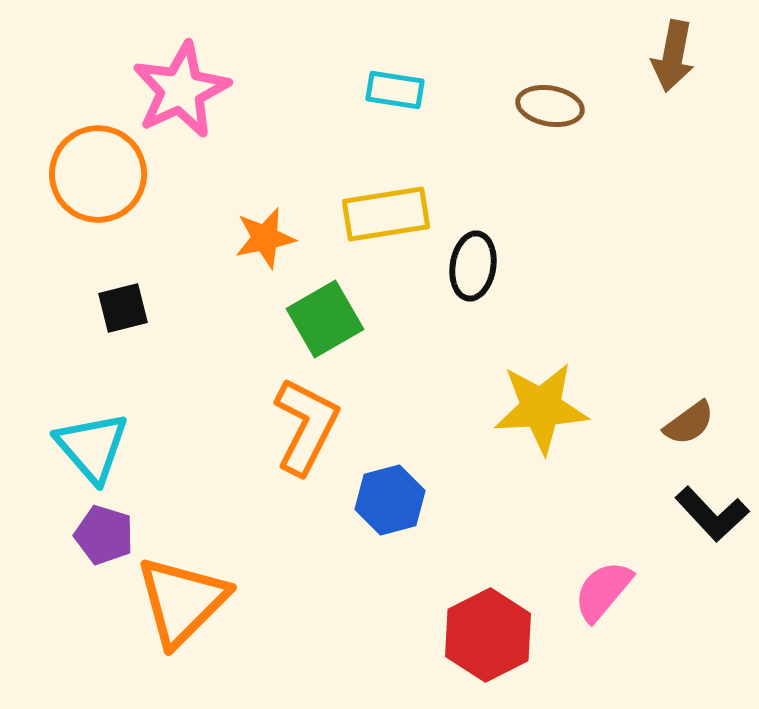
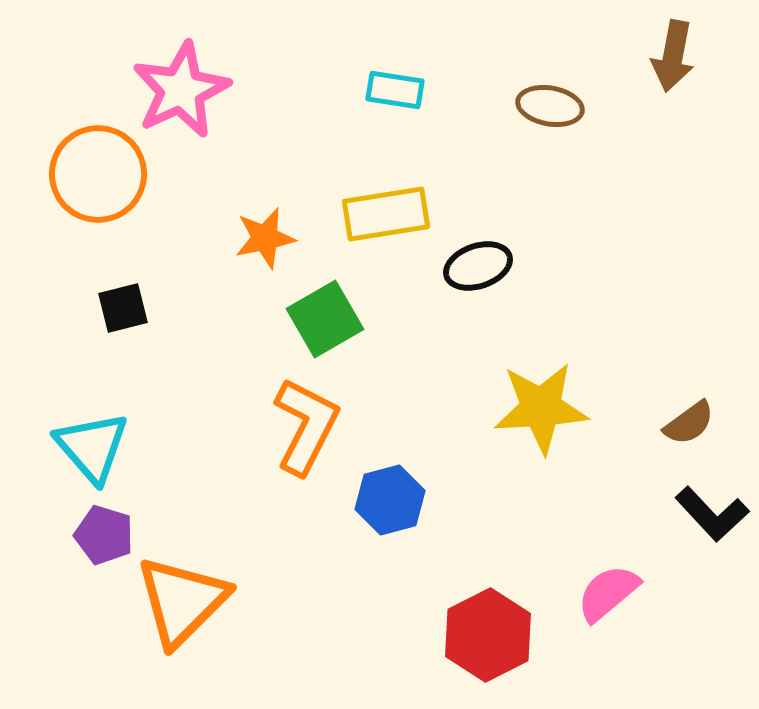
black ellipse: moved 5 px right; rotated 62 degrees clockwise
pink semicircle: moved 5 px right, 2 px down; rotated 10 degrees clockwise
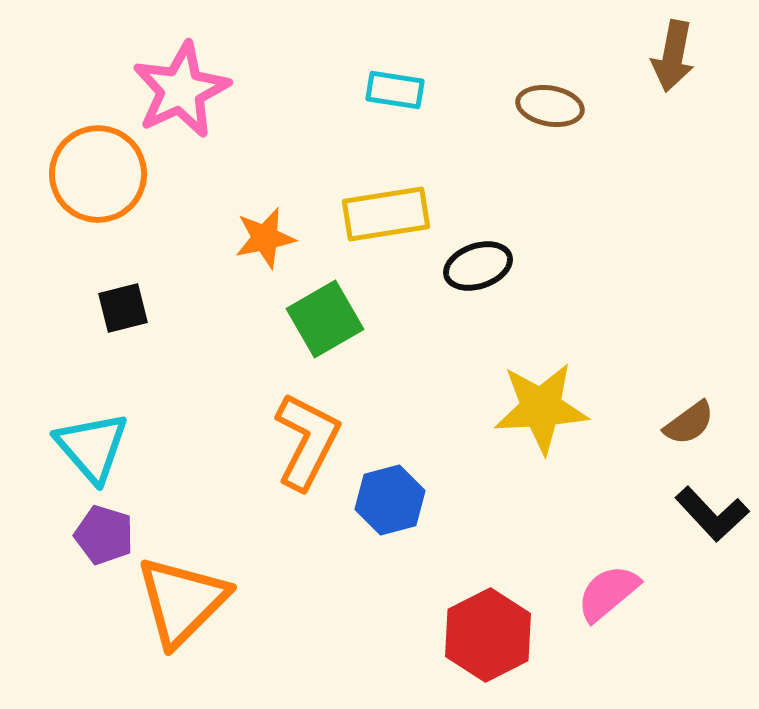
orange L-shape: moved 1 px right, 15 px down
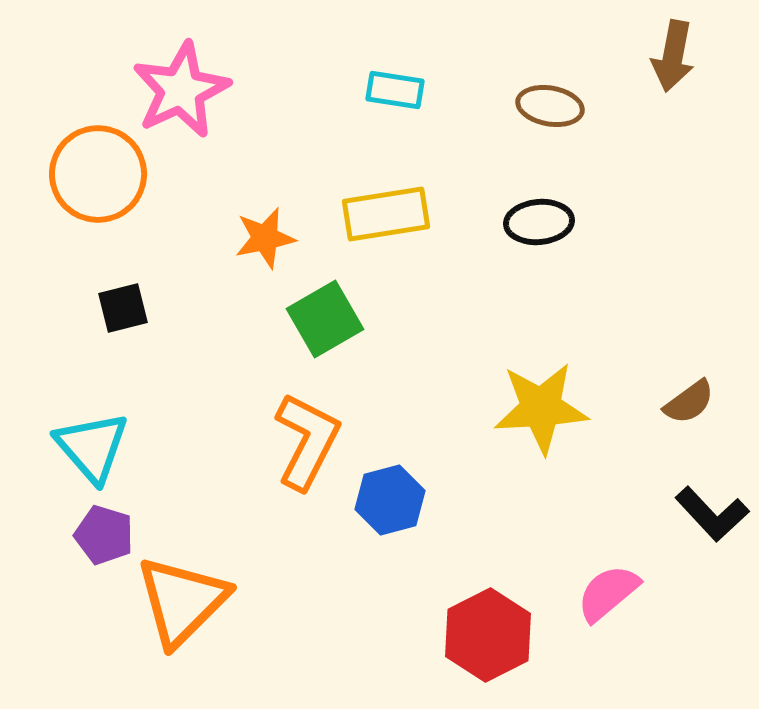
black ellipse: moved 61 px right, 44 px up; rotated 14 degrees clockwise
brown semicircle: moved 21 px up
